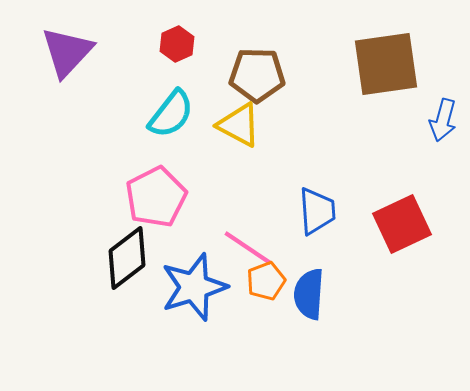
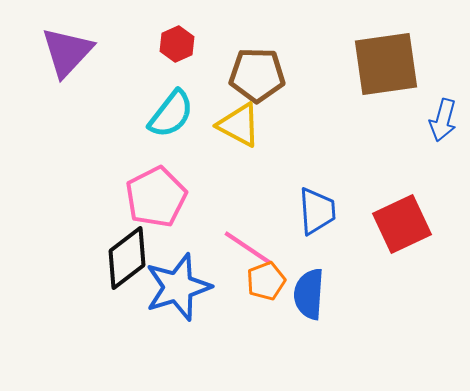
blue star: moved 16 px left
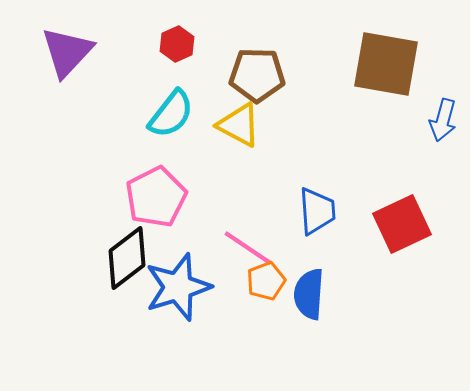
brown square: rotated 18 degrees clockwise
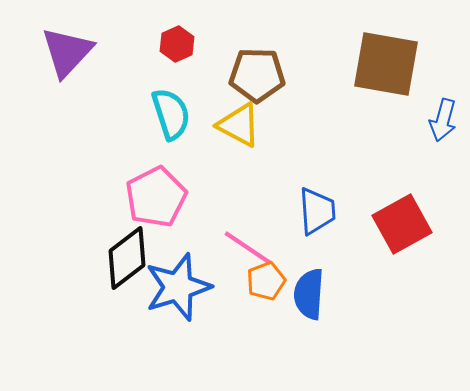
cyan semicircle: rotated 56 degrees counterclockwise
red square: rotated 4 degrees counterclockwise
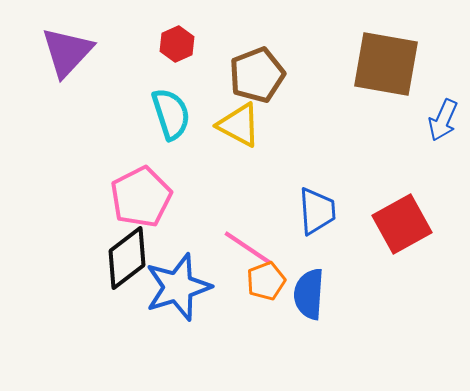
brown pentagon: rotated 22 degrees counterclockwise
blue arrow: rotated 9 degrees clockwise
pink pentagon: moved 15 px left
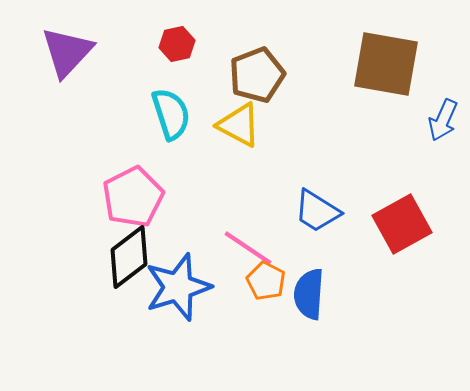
red hexagon: rotated 12 degrees clockwise
pink pentagon: moved 8 px left
blue trapezoid: rotated 126 degrees clockwise
black diamond: moved 2 px right, 1 px up
orange pentagon: rotated 24 degrees counterclockwise
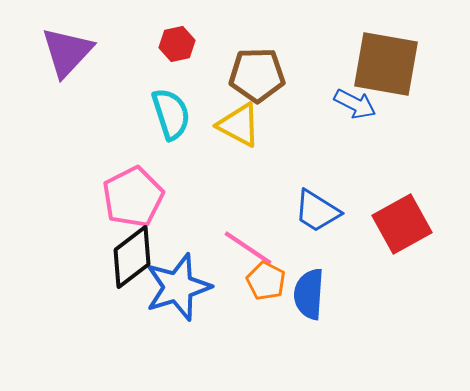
brown pentagon: rotated 20 degrees clockwise
blue arrow: moved 88 px left, 16 px up; rotated 87 degrees counterclockwise
black diamond: moved 3 px right
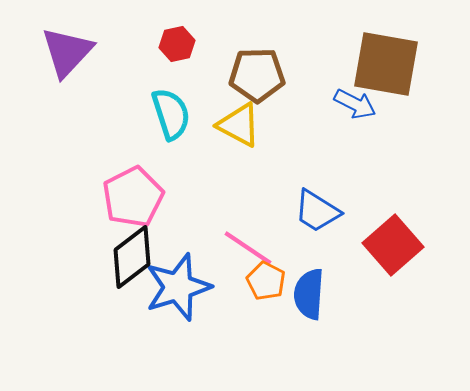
red square: moved 9 px left, 21 px down; rotated 12 degrees counterclockwise
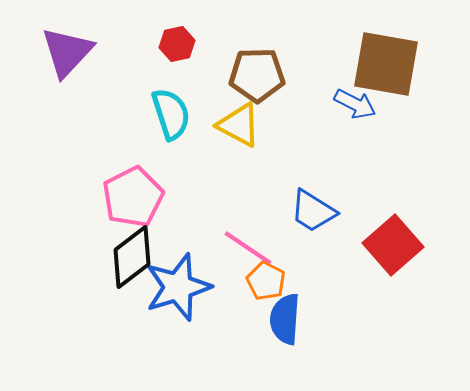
blue trapezoid: moved 4 px left
blue semicircle: moved 24 px left, 25 px down
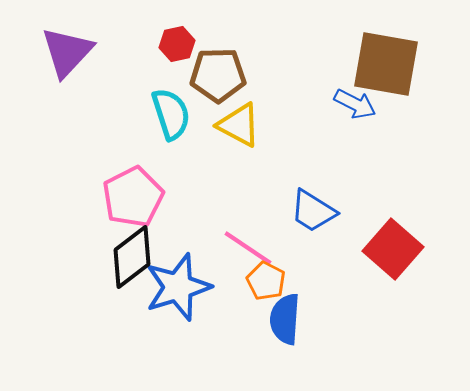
brown pentagon: moved 39 px left
red square: moved 4 px down; rotated 8 degrees counterclockwise
